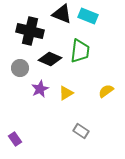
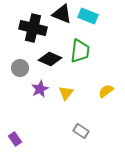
black cross: moved 3 px right, 3 px up
yellow triangle: rotated 21 degrees counterclockwise
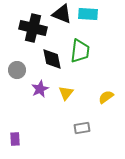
cyan rectangle: moved 2 px up; rotated 18 degrees counterclockwise
black diamond: moved 2 px right; rotated 55 degrees clockwise
gray circle: moved 3 px left, 2 px down
yellow semicircle: moved 6 px down
gray rectangle: moved 1 px right, 3 px up; rotated 42 degrees counterclockwise
purple rectangle: rotated 32 degrees clockwise
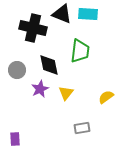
black diamond: moved 3 px left, 6 px down
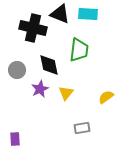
black triangle: moved 2 px left
green trapezoid: moved 1 px left, 1 px up
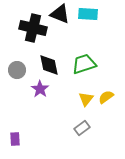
green trapezoid: moved 5 px right, 14 px down; rotated 115 degrees counterclockwise
purple star: rotated 12 degrees counterclockwise
yellow triangle: moved 20 px right, 6 px down
gray rectangle: rotated 28 degrees counterclockwise
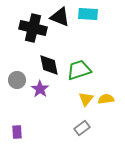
black triangle: moved 3 px down
green trapezoid: moved 5 px left, 6 px down
gray circle: moved 10 px down
yellow semicircle: moved 2 px down; rotated 28 degrees clockwise
purple rectangle: moved 2 px right, 7 px up
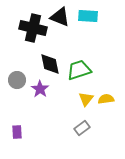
cyan rectangle: moved 2 px down
black diamond: moved 1 px right, 1 px up
